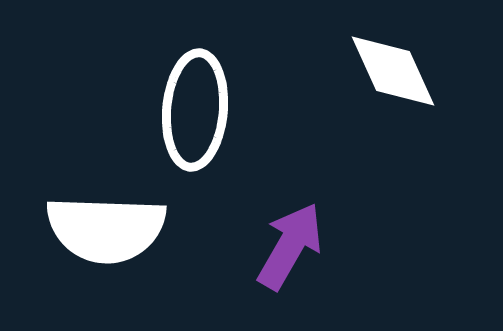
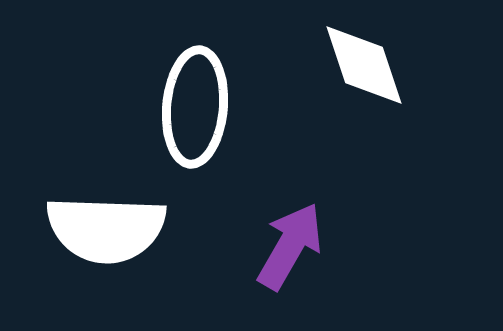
white diamond: moved 29 px left, 6 px up; rotated 6 degrees clockwise
white ellipse: moved 3 px up
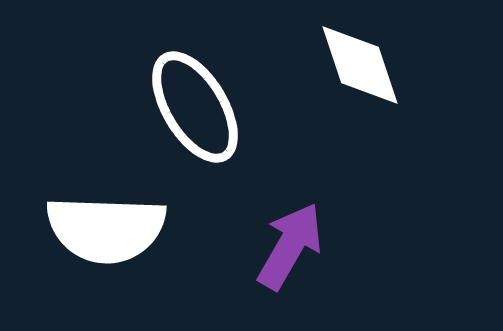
white diamond: moved 4 px left
white ellipse: rotated 36 degrees counterclockwise
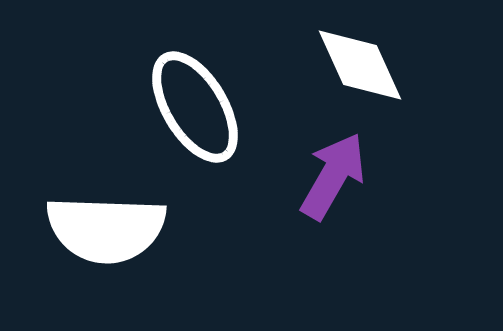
white diamond: rotated 6 degrees counterclockwise
purple arrow: moved 43 px right, 70 px up
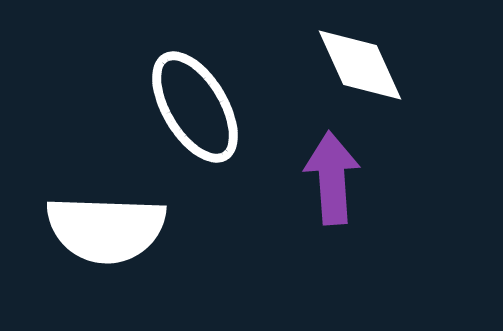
purple arrow: moved 1 px left, 2 px down; rotated 34 degrees counterclockwise
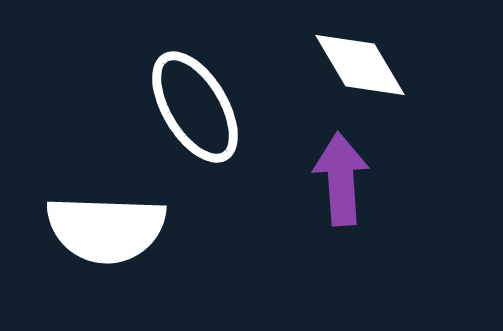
white diamond: rotated 6 degrees counterclockwise
purple arrow: moved 9 px right, 1 px down
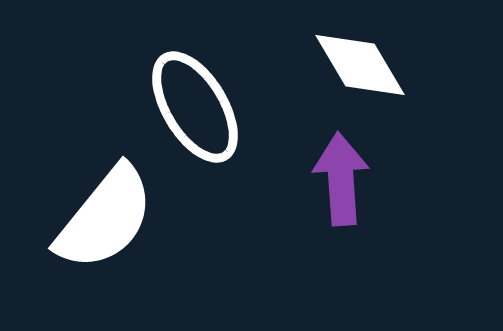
white semicircle: moved 1 px left, 11 px up; rotated 53 degrees counterclockwise
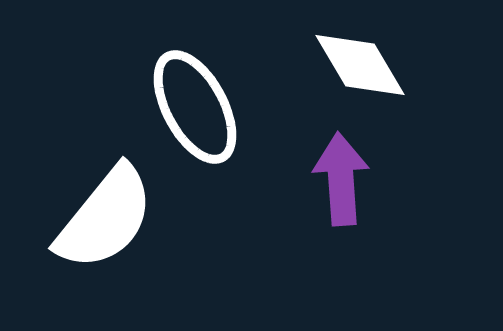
white ellipse: rotated 3 degrees clockwise
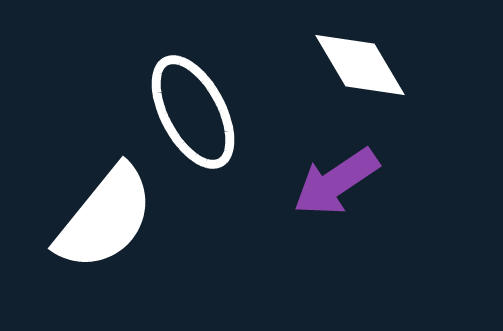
white ellipse: moved 2 px left, 5 px down
purple arrow: moved 5 px left, 3 px down; rotated 120 degrees counterclockwise
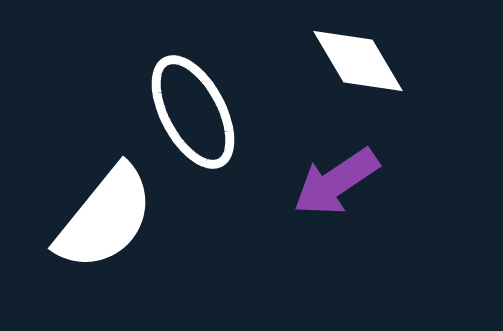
white diamond: moved 2 px left, 4 px up
